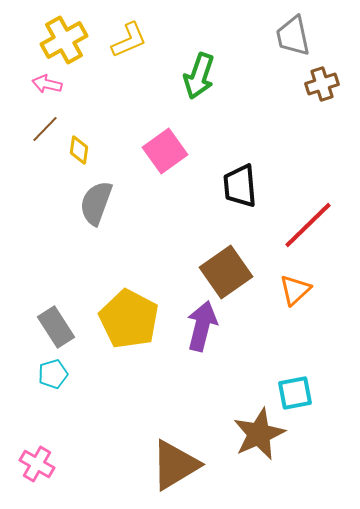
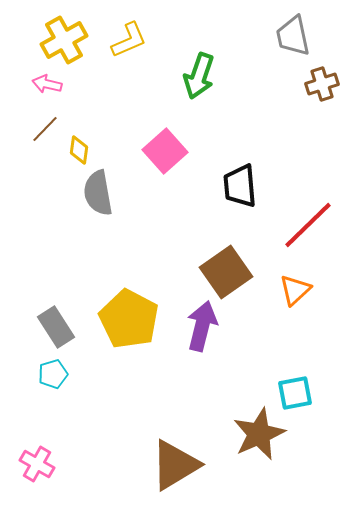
pink square: rotated 6 degrees counterclockwise
gray semicircle: moved 2 px right, 10 px up; rotated 30 degrees counterclockwise
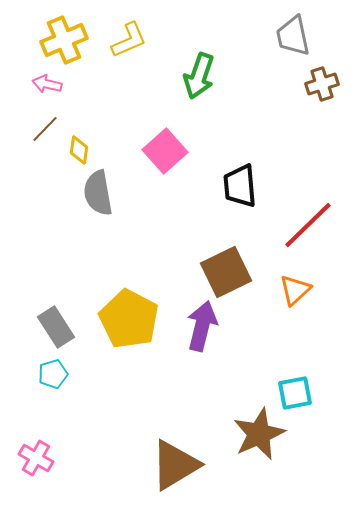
yellow cross: rotated 6 degrees clockwise
brown square: rotated 9 degrees clockwise
pink cross: moved 1 px left, 6 px up
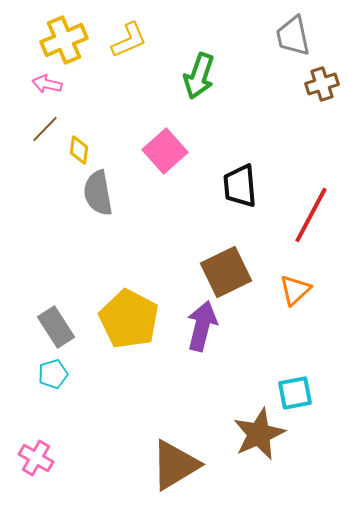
red line: moved 3 px right, 10 px up; rotated 18 degrees counterclockwise
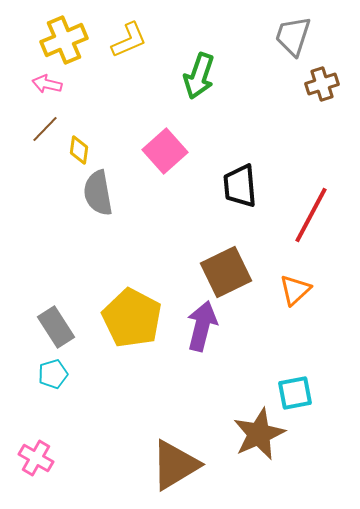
gray trapezoid: rotated 30 degrees clockwise
yellow pentagon: moved 3 px right, 1 px up
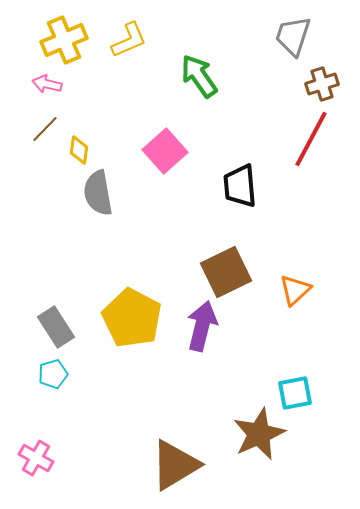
green arrow: rotated 126 degrees clockwise
red line: moved 76 px up
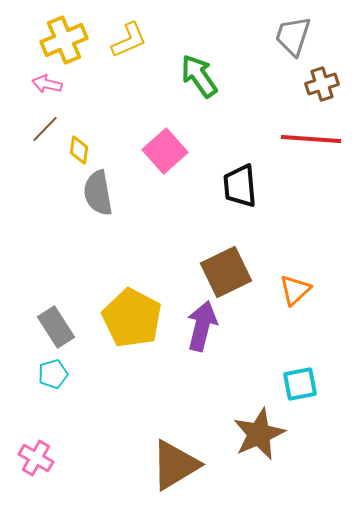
red line: rotated 66 degrees clockwise
cyan square: moved 5 px right, 9 px up
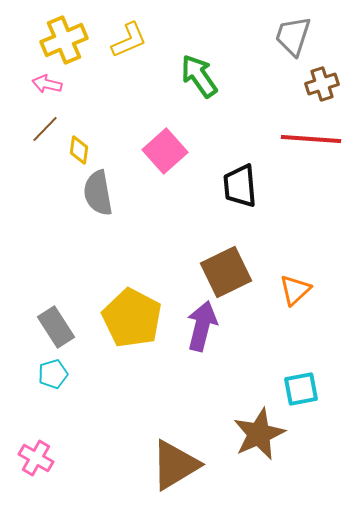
cyan square: moved 1 px right, 5 px down
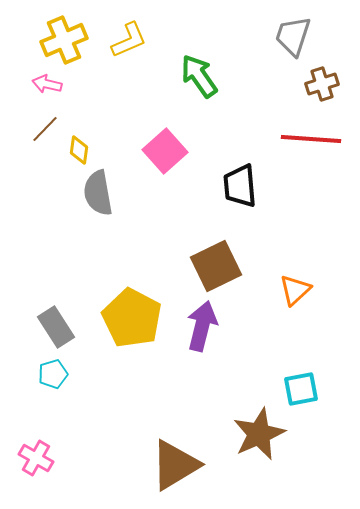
brown square: moved 10 px left, 6 px up
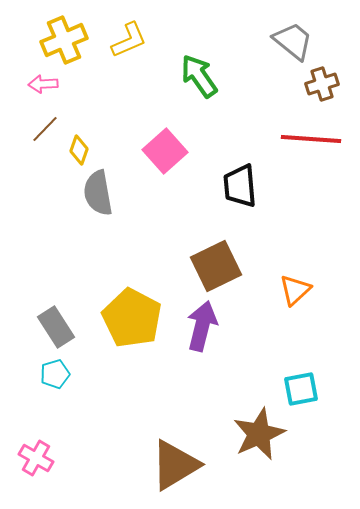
gray trapezoid: moved 5 px down; rotated 111 degrees clockwise
pink arrow: moved 4 px left; rotated 16 degrees counterclockwise
yellow diamond: rotated 12 degrees clockwise
cyan pentagon: moved 2 px right
